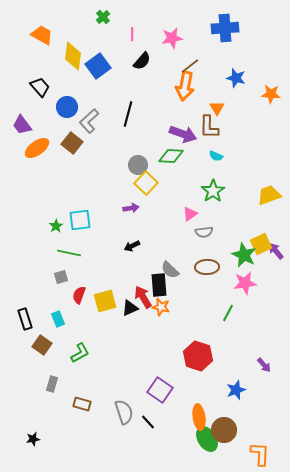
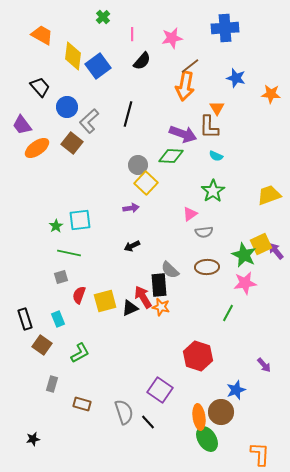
brown circle at (224, 430): moved 3 px left, 18 px up
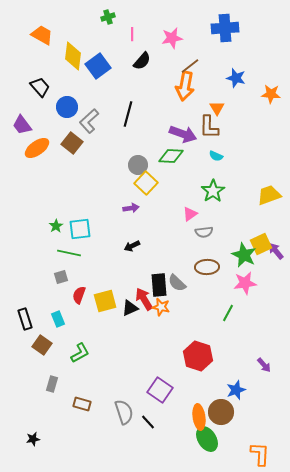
green cross at (103, 17): moved 5 px right; rotated 24 degrees clockwise
cyan square at (80, 220): moved 9 px down
gray semicircle at (170, 270): moved 7 px right, 13 px down
red arrow at (143, 297): moved 1 px right, 2 px down
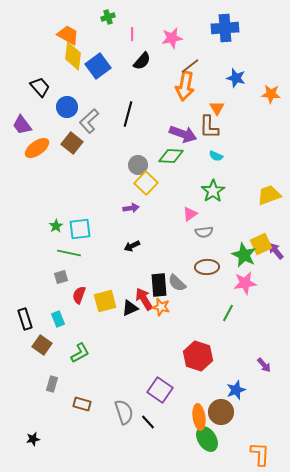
orange trapezoid at (42, 35): moved 26 px right
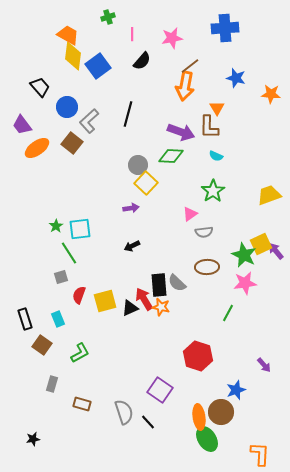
purple arrow at (183, 134): moved 2 px left, 2 px up
green line at (69, 253): rotated 45 degrees clockwise
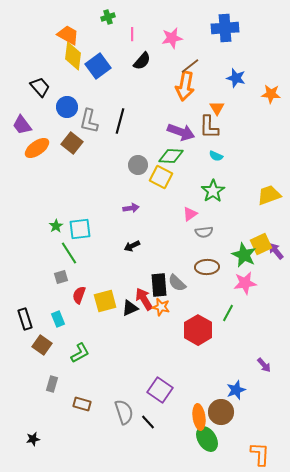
black line at (128, 114): moved 8 px left, 7 px down
gray L-shape at (89, 121): rotated 35 degrees counterclockwise
yellow square at (146, 183): moved 15 px right, 6 px up; rotated 15 degrees counterclockwise
red hexagon at (198, 356): moved 26 px up; rotated 12 degrees clockwise
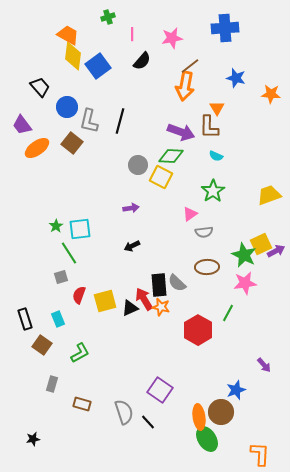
purple arrow at (276, 251): rotated 102 degrees clockwise
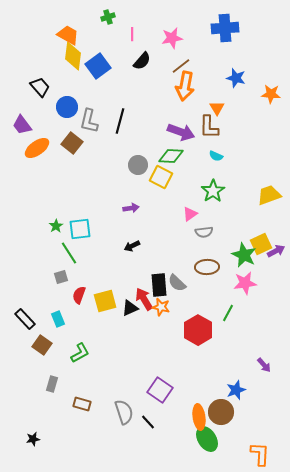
brown line at (190, 66): moved 9 px left
black rectangle at (25, 319): rotated 25 degrees counterclockwise
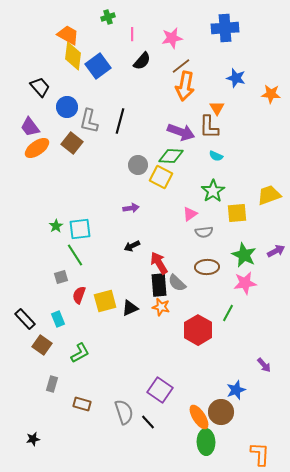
purple trapezoid at (22, 125): moved 8 px right, 2 px down
yellow square at (261, 244): moved 24 px left, 31 px up; rotated 20 degrees clockwise
green line at (69, 253): moved 6 px right, 2 px down
red arrow at (144, 299): moved 15 px right, 36 px up
orange ellipse at (199, 417): rotated 25 degrees counterclockwise
green ellipse at (207, 439): moved 1 px left, 3 px down; rotated 30 degrees clockwise
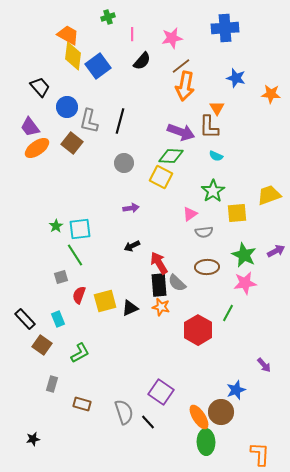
gray circle at (138, 165): moved 14 px left, 2 px up
purple square at (160, 390): moved 1 px right, 2 px down
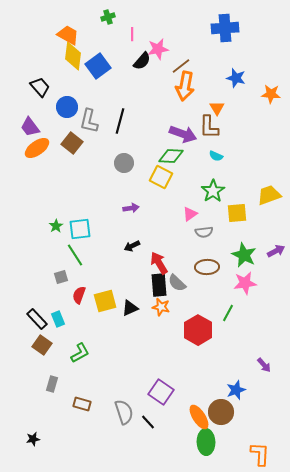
pink star at (172, 38): moved 14 px left, 11 px down
purple arrow at (181, 132): moved 2 px right, 2 px down
black rectangle at (25, 319): moved 12 px right
